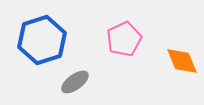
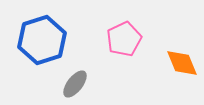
orange diamond: moved 2 px down
gray ellipse: moved 2 px down; rotated 16 degrees counterclockwise
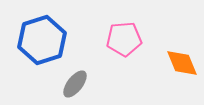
pink pentagon: rotated 20 degrees clockwise
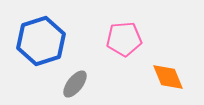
blue hexagon: moved 1 px left, 1 px down
orange diamond: moved 14 px left, 14 px down
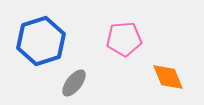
gray ellipse: moved 1 px left, 1 px up
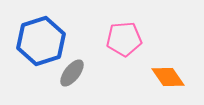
orange diamond: rotated 12 degrees counterclockwise
gray ellipse: moved 2 px left, 10 px up
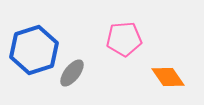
blue hexagon: moved 7 px left, 9 px down
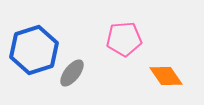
orange diamond: moved 2 px left, 1 px up
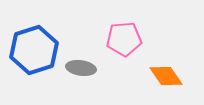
gray ellipse: moved 9 px right, 5 px up; rotated 60 degrees clockwise
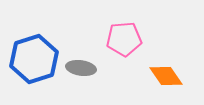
blue hexagon: moved 9 px down
